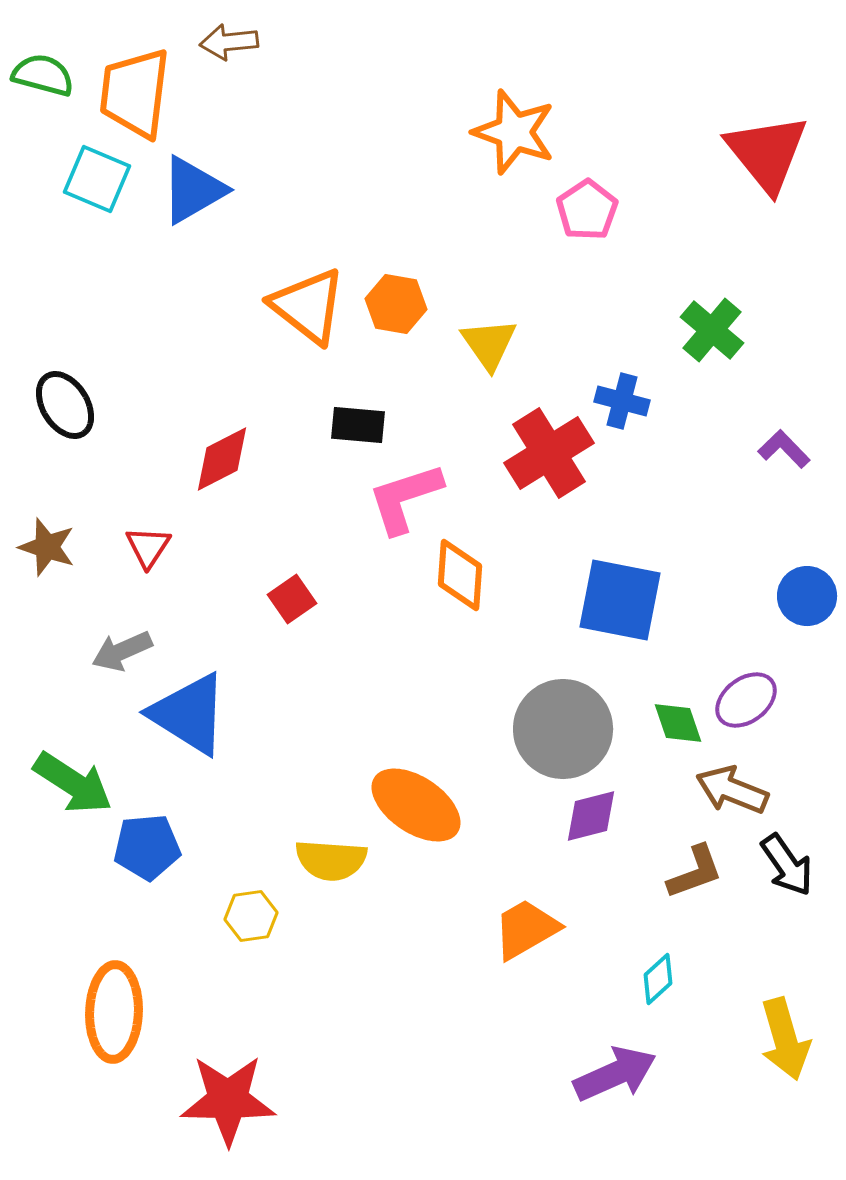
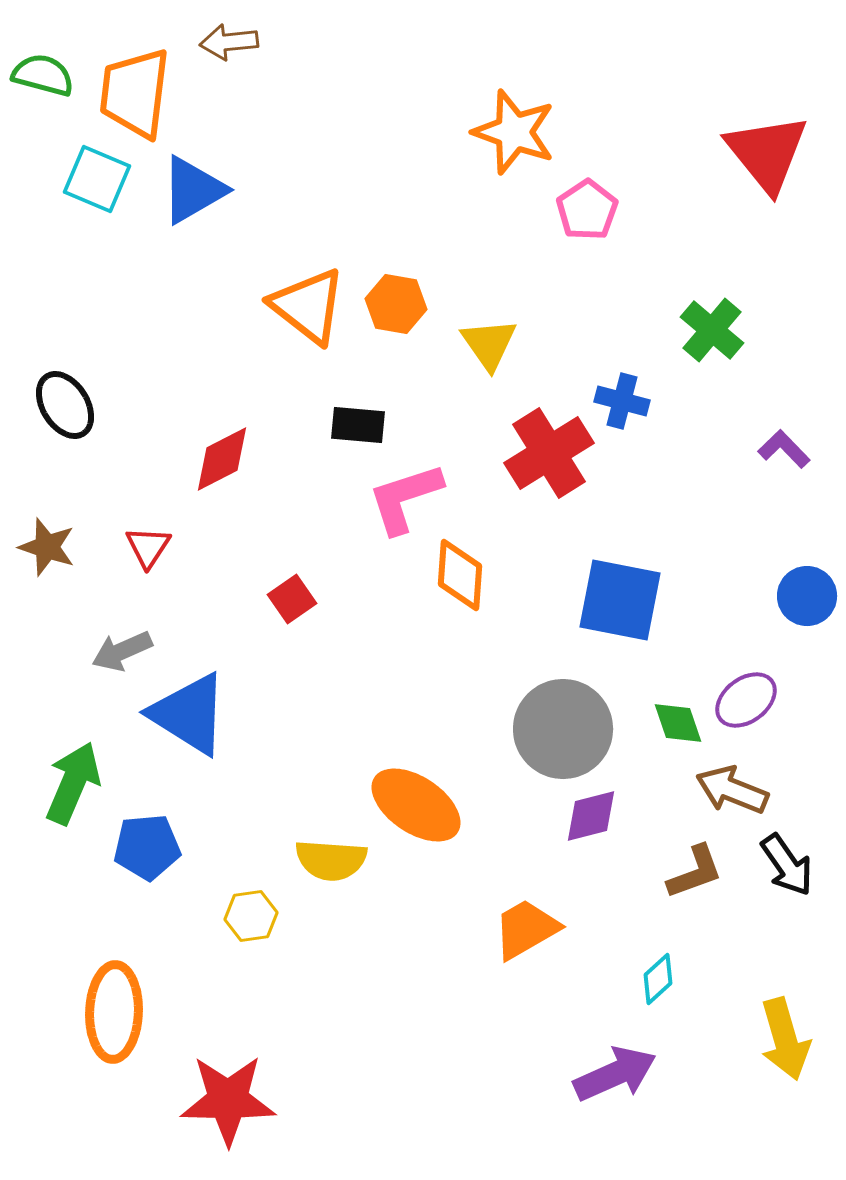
green arrow at (73, 783): rotated 100 degrees counterclockwise
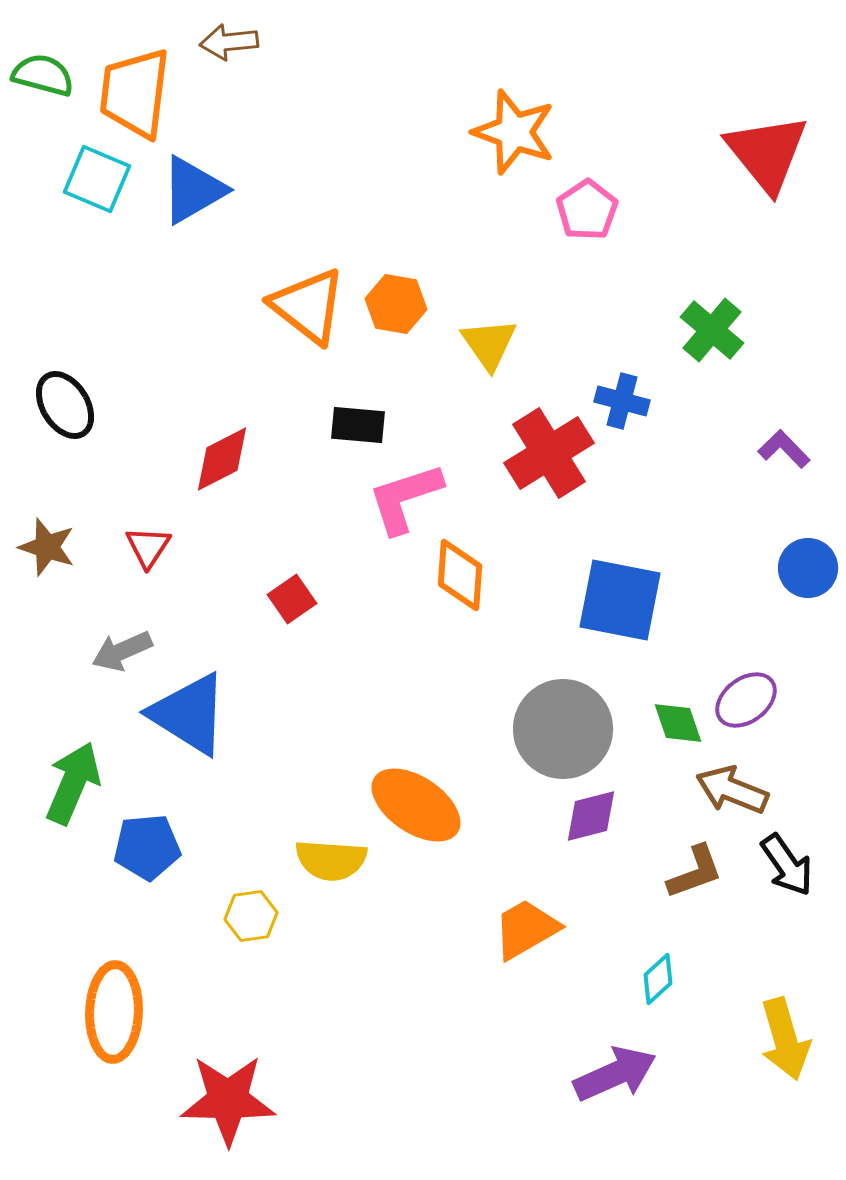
blue circle at (807, 596): moved 1 px right, 28 px up
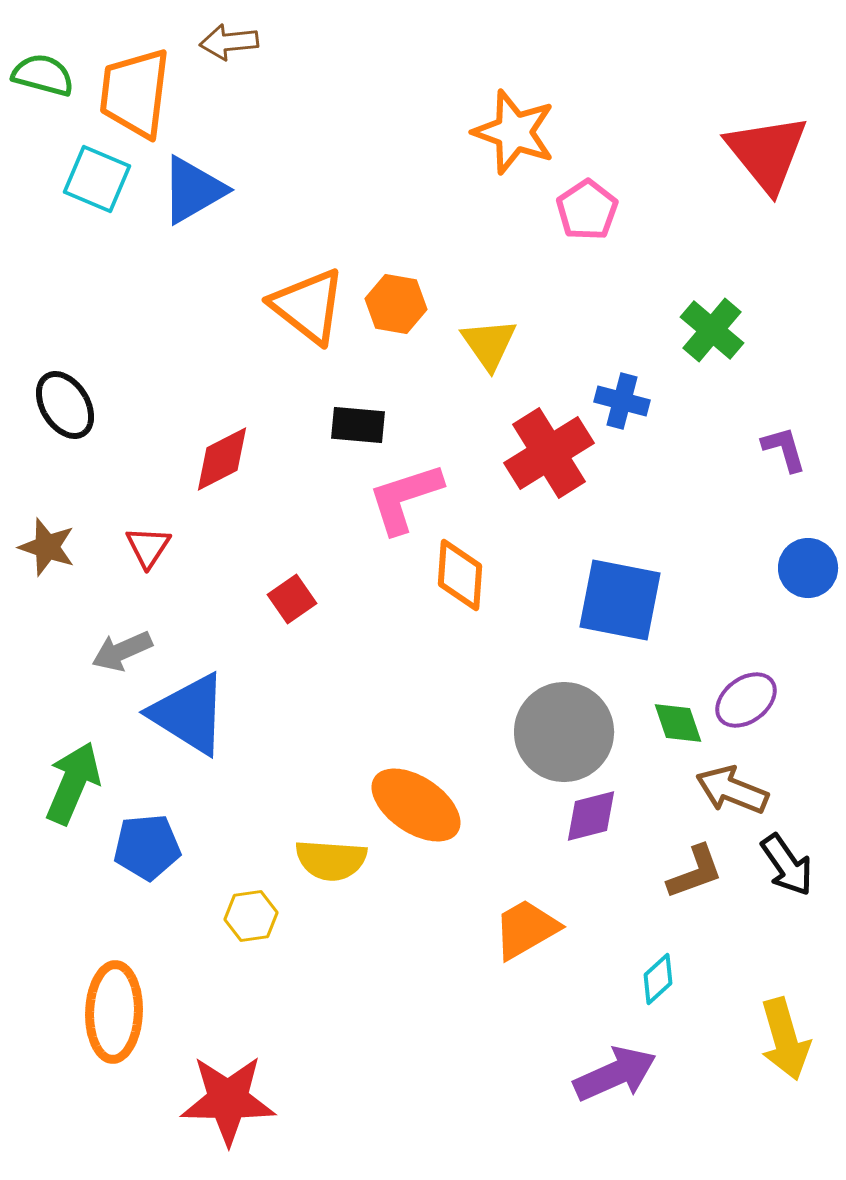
purple L-shape at (784, 449): rotated 28 degrees clockwise
gray circle at (563, 729): moved 1 px right, 3 px down
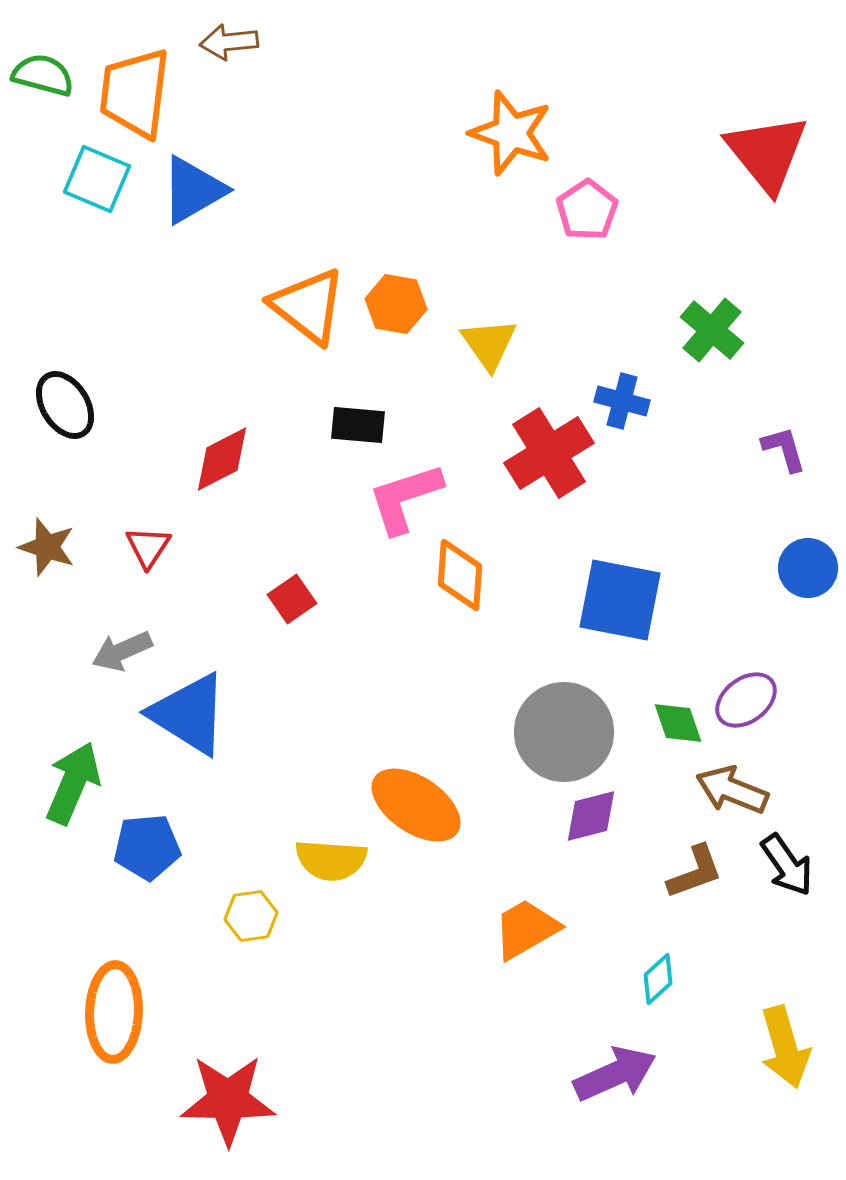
orange star at (514, 132): moved 3 px left, 1 px down
yellow arrow at (785, 1039): moved 8 px down
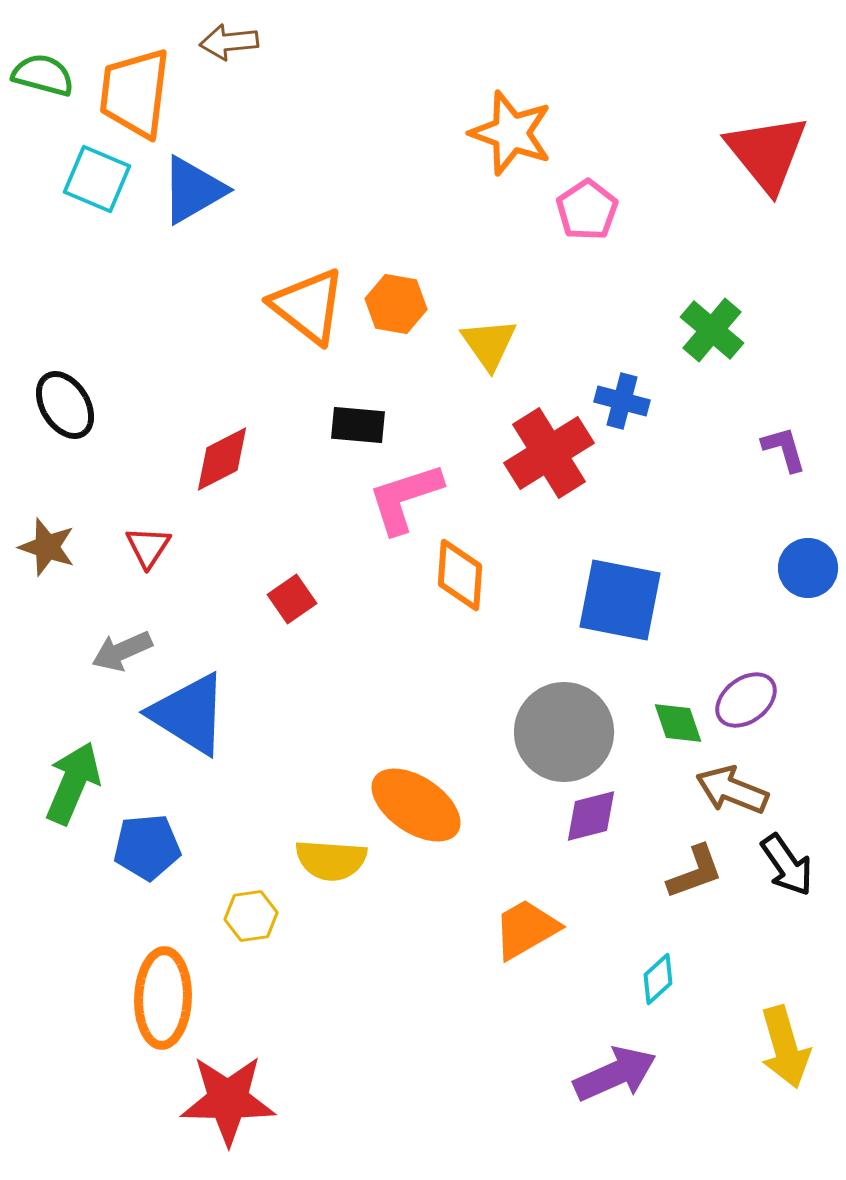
orange ellipse at (114, 1012): moved 49 px right, 14 px up
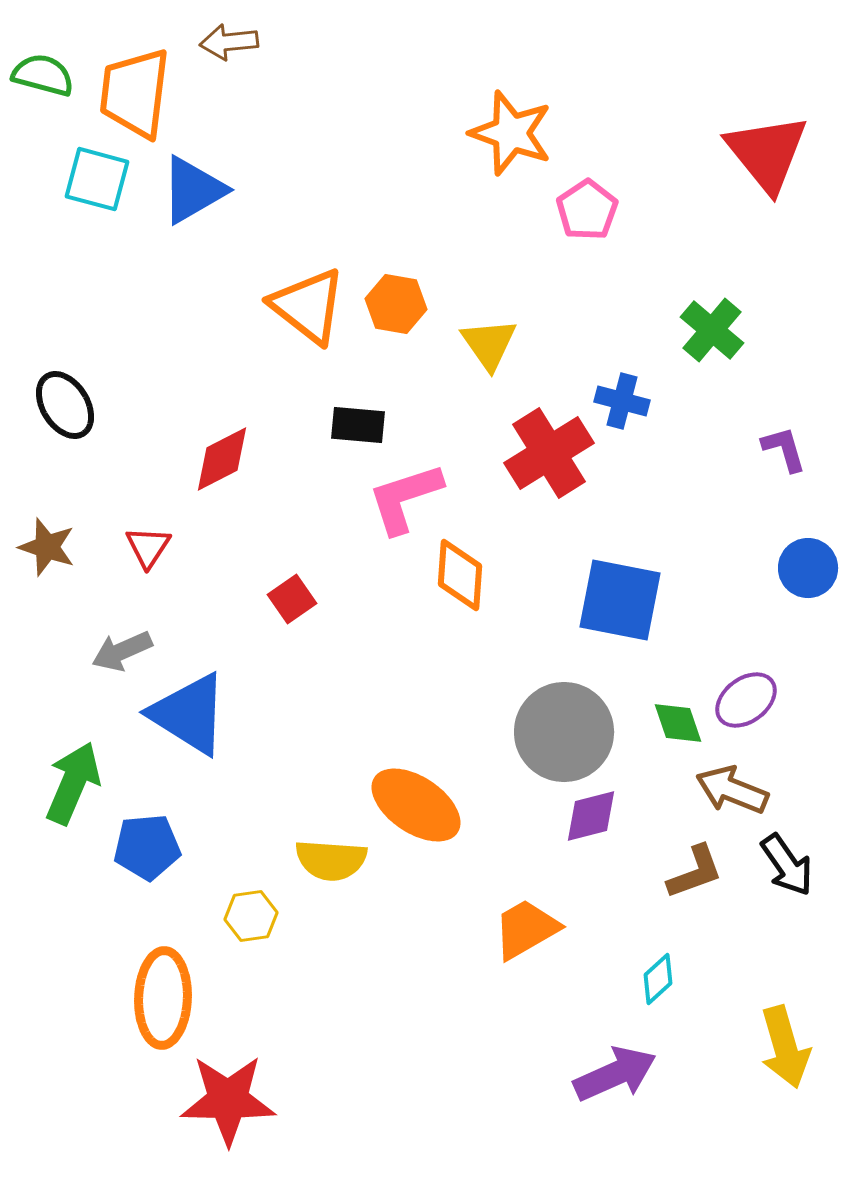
cyan square at (97, 179): rotated 8 degrees counterclockwise
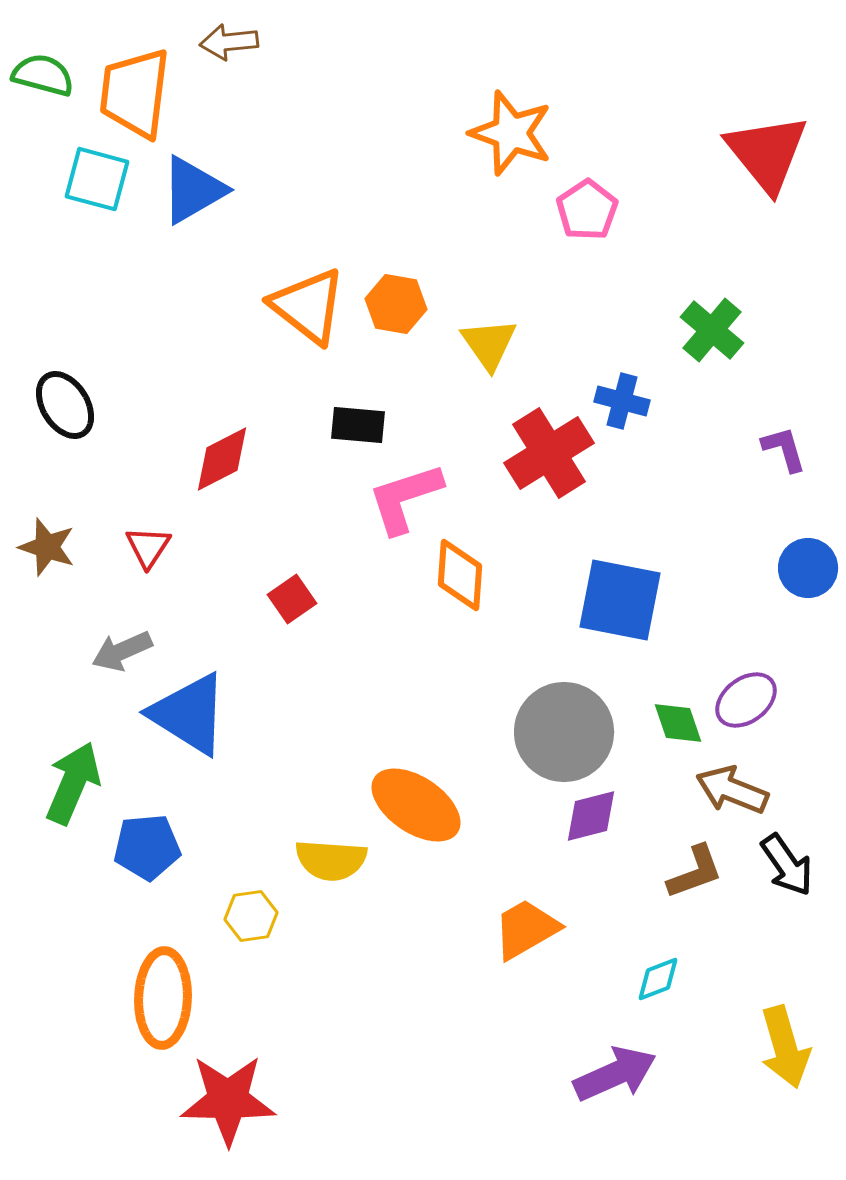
cyan diamond at (658, 979): rotated 21 degrees clockwise
